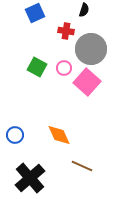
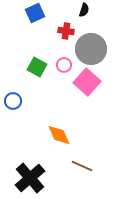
pink circle: moved 3 px up
blue circle: moved 2 px left, 34 px up
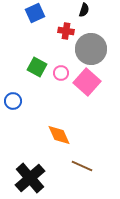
pink circle: moved 3 px left, 8 px down
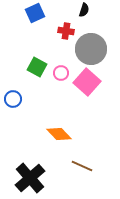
blue circle: moved 2 px up
orange diamond: moved 1 px up; rotated 20 degrees counterclockwise
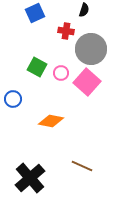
orange diamond: moved 8 px left, 13 px up; rotated 35 degrees counterclockwise
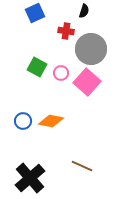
black semicircle: moved 1 px down
blue circle: moved 10 px right, 22 px down
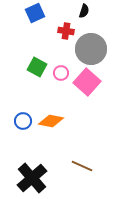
black cross: moved 2 px right
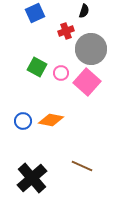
red cross: rotated 28 degrees counterclockwise
orange diamond: moved 1 px up
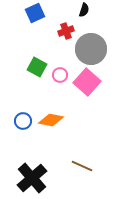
black semicircle: moved 1 px up
pink circle: moved 1 px left, 2 px down
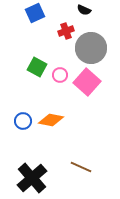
black semicircle: rotated 96 degrees clockwise
gray circle: moved 1 px up
brown line: moved 1 px left, 1 px down
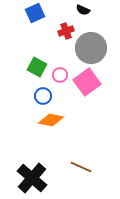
black semicircle: moved 1 px left
pink square: rotated 12 degrees clockwise
blue circle: moved 20 px right, 25 px up
black cross: rotated 8 degrees counterclockwise
